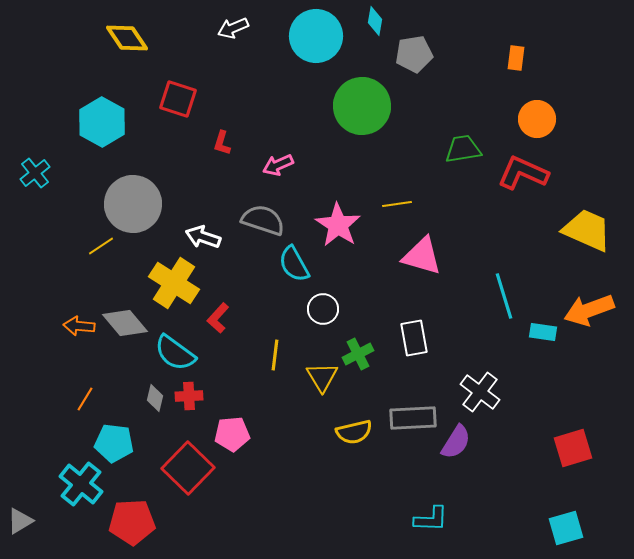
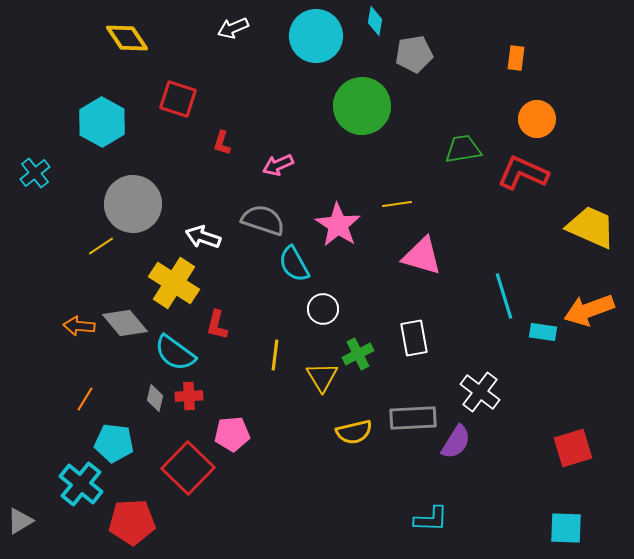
yellow trapezoid at (587, 230): moved 4 px right, 3 px up
red L-shape at (218, 318): moved 1 px left, 7 px down; rotated 28 degrees counterclockwise
cyan square at (566, 528): rotated 18 degrees clockwise
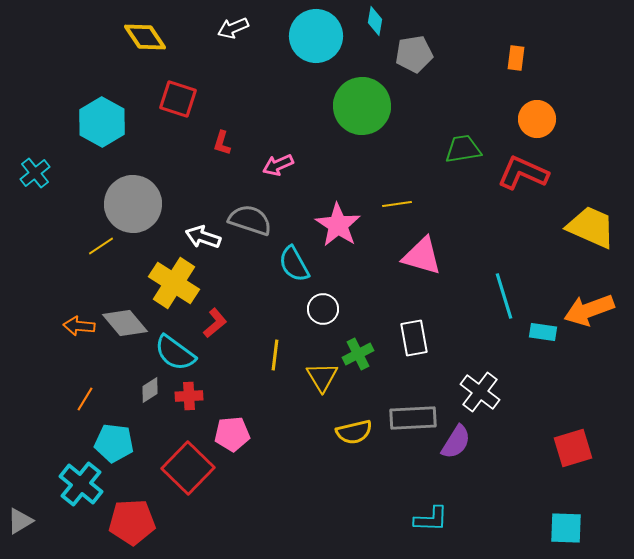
yellow diamond at (127, 38): moved 18 px right, 1 px up
gray semicircle at (263, 220): moved 13 px left
red L-shape at (217, 325): moved 2 px left, 2 px up; rotated 144 degrees counterclockwise
gray diamond at (155, 398): moved 5 px left, 8 px up; rotated 44 degrees clockwise
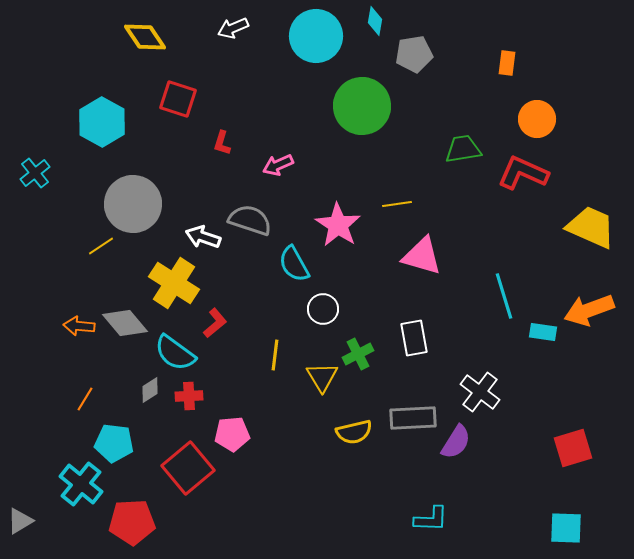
orange rectangle at (516, 58): moved 9 px left, 5 px down
red square at (188, 468): rotated 6 degrees clockwise
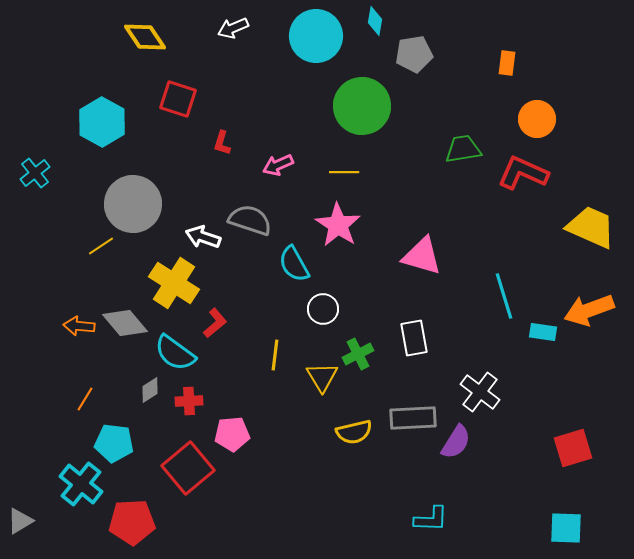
yellow line at (397, 204): moved 53 px left, 32 px up; rotated 8 degrees clockwise
red cross at (189, 396): moved 5 px down
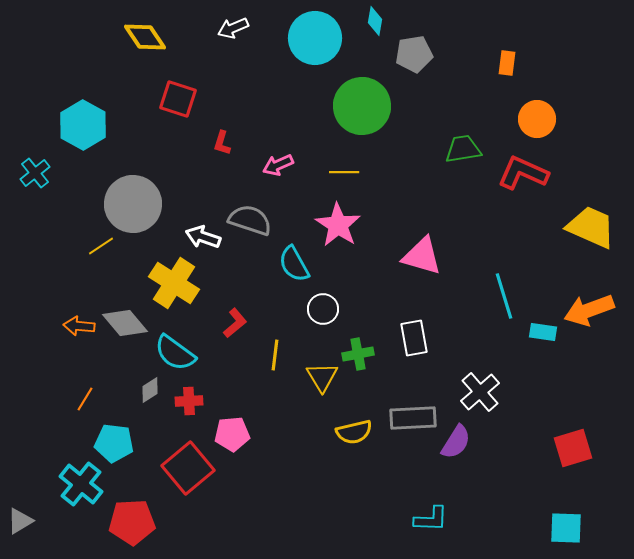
cyan circle at (316, 36): moved 1 px left, 2 px down
cyan hexagon at (102, 122): moved 19 px left, 3 px down
red L-shape at (215, 323): moved 20 px right
green cross at (358, 354): rotated 16 degrees clockwise
white cross at (480, 392): rotated 12 degrees clockwise
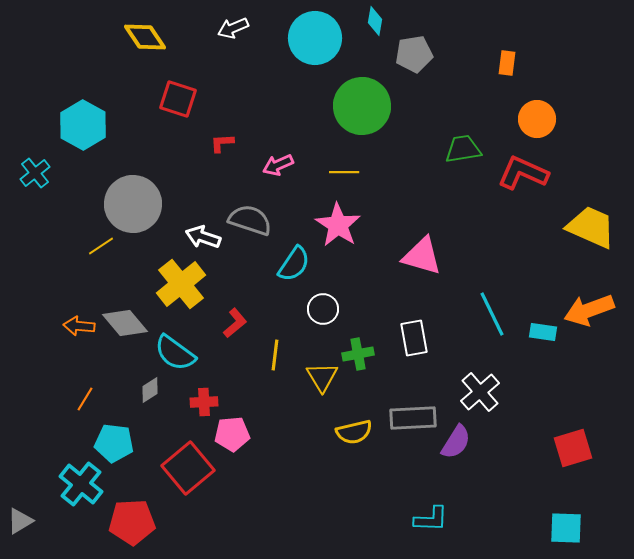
red L-shape at (222, 143): rotated 70 degrees clockwise
cyan semicircle at (294, 264): rotated 117 degrees counterclockwise
yellow cross at (174, 283): moved 7 px right, 1 px down; rotated 18 degrees clockwise
cyan line at (504, 296): moved 12 px left, 18 px down; rotated 9 degrees counterclockwise
red cross at (189, 401): moved 15 px right, 1 px down
